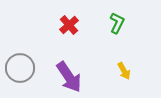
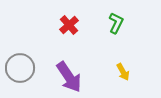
green L-shape: moved 1 px left
yellow arrow: moved 1 px left, 1 px down
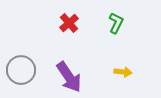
red cross: moved 2 px up
gray circle: moved 1 px right, 2 px down
yellow arrow: rotated 54 degrees counterclockwise
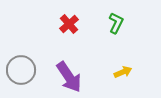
red cross: moved 1 px down
yellow arrow: rotated 30 degrees counterclockwise
